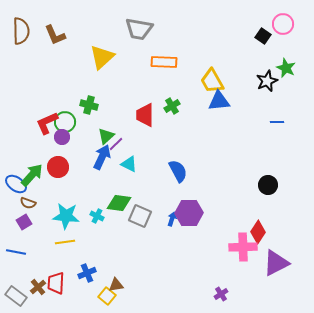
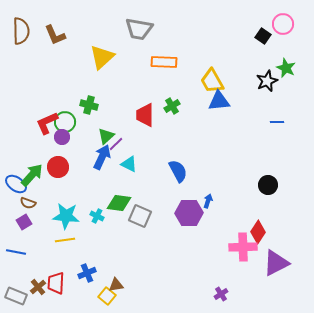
blue arrow at (172, 219): moved 36 px right, 18 px up
yellow line at (65, 242): moved 2 px up
gray rectangle at (16, 296): rotated 15 degrees counterclockwise
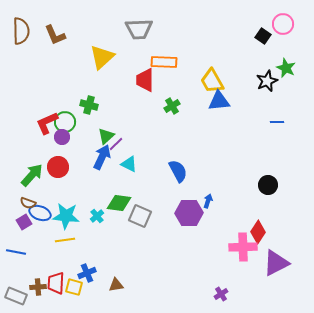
gray trapezoid at (139, 29): rotated 12 degrees counterclockwise
red trapezoid at (145, 115): moved 35 px up
blue ellipse at (16, 184): moved 24 px right, 29 px down; rotated 15 degrees counterclockwise
cyan cross at (97, 216): rotated 24 degrees clockwise
brown cross at (38, 287): rotated 35 degrees clockwise
yellow square at (107, 296): moved 33 px left, 9 px up; rotated 24 degrees counterclockwise
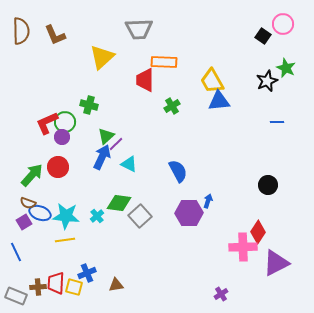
gray square at (140, 216): rotated 25 degrees clockwise
blue line at (16, 252): rotated 54 degrees clockwise
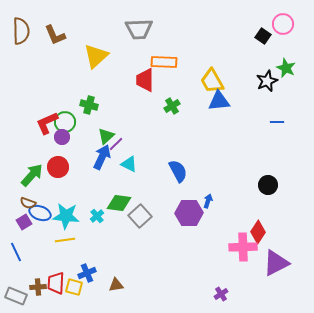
yellow triangle at (102, 57): moved 6 px left, 1 px up
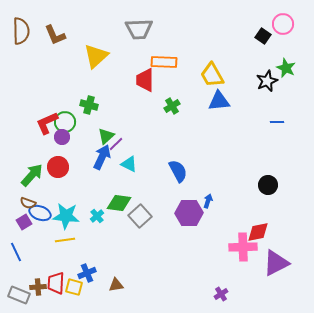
yellow trapezoid at (212, 81): moved 6 px up
red diamond at (258, 232): rotated 45 degrees clockwise
gray rectangle at (16, 296): moved 3 px right, 1 px up
